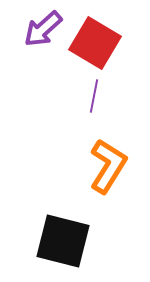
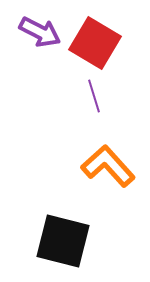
purple arrow: moved 3 px left, 3 px down; rotated 111 degrees counterclockwise
purple line: rotated 28 degrees counterclockwise
orange L-shape: rotated 74 degrees counterclockwise
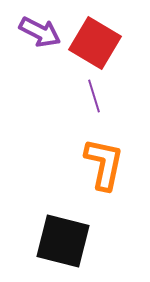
orange L-shape: moved 4 px left, 2 px up; rotated 54 degrees clockwise
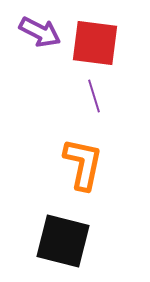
red square: rotated 24 degrees counterclockwise
orange L-shape: moved 21 px left
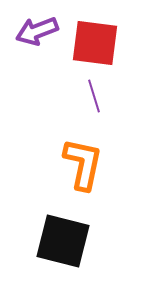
purple arrow: moved 3 px left, 1 px up; rotated 132 degrees clockwise
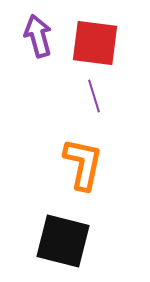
purple arrow: moved 1 px right, 5 px down; rotated 96 degrees clockwise
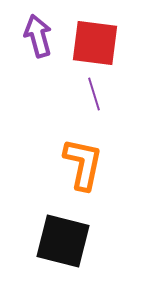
purple line: moved 2 px up
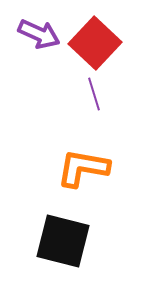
purple arrow: moved 1 px right, 2 px up; rotated 129 degrees clockwise
red square: rotated 36 degrees clockwise
orange L-shape: moved 4 px down; rotated 92 degrees counterclockwise
